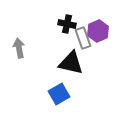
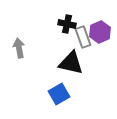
purple hexagon: moved 2 px right, 1 px down
gray rectangle: moved 1 px up
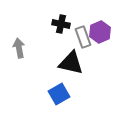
black cross: moved 6 px left
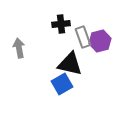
black cross: rotated 18 degrees counterclockwise
purple hexagon: moved 9 px down; rotated 10 degrees clockwise
black triangle: moved 1 px left, 1 px down
blue square: moved 3 px right, 10 px up
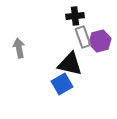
black cross: moved 14 px right, 8 px up
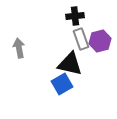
gray rectangle: moved 2 px left, 2 px down
